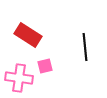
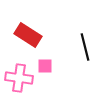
black line: rotated 8 degrees counterclockwise
pink square: rotated 14 degrees clockwise
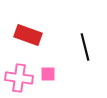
red rectangle: rotated 12 degrees counterclockwise
pink square: moved 3 px right, 8 px down
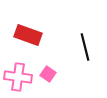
pink square: rotated 35 degrees clockwise
pink cross: moved 1 px left, 1 px up
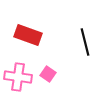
black line: moved 5 px up
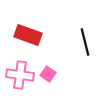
pink cross: moved 2 px right, 2 px up
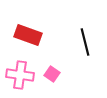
pink square: moved 4 px right
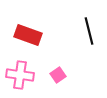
black line: moved 4 px right, 11 px up
pink square: moved 6 px right, 1 px down; rotated 21 degrees clockwise
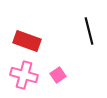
red rectangle: moved 1 px left, 6 px down
pink cross: moved 4 px right; rotated 8 degrees clockwise
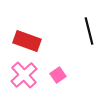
pink cross: rotated 32 degrees clockwise
